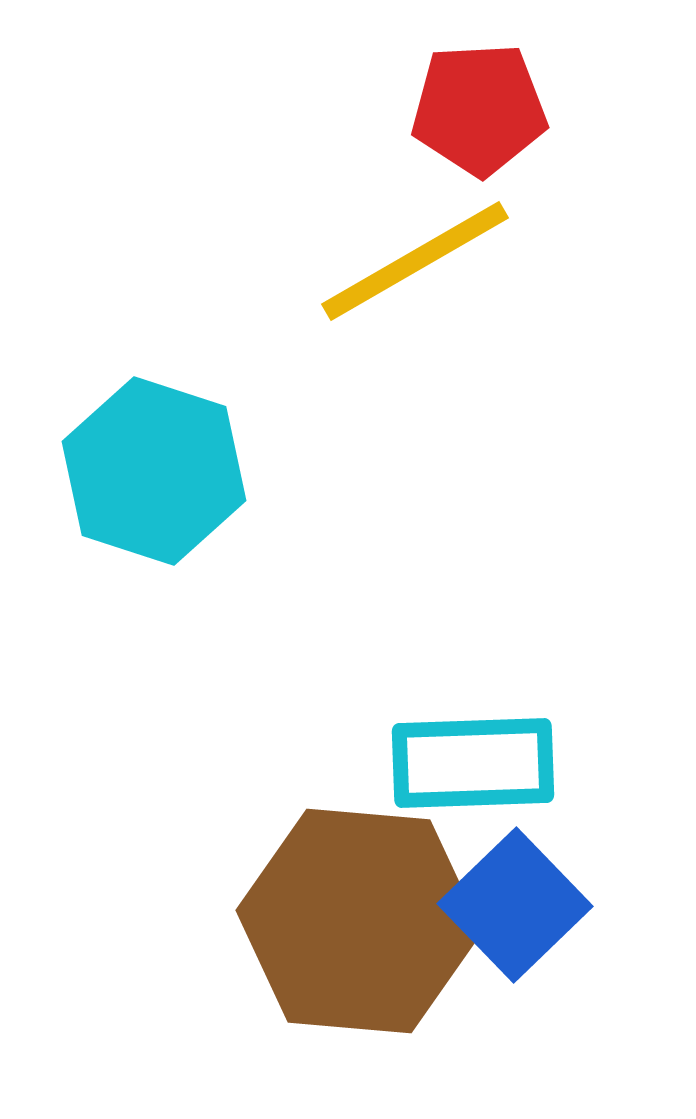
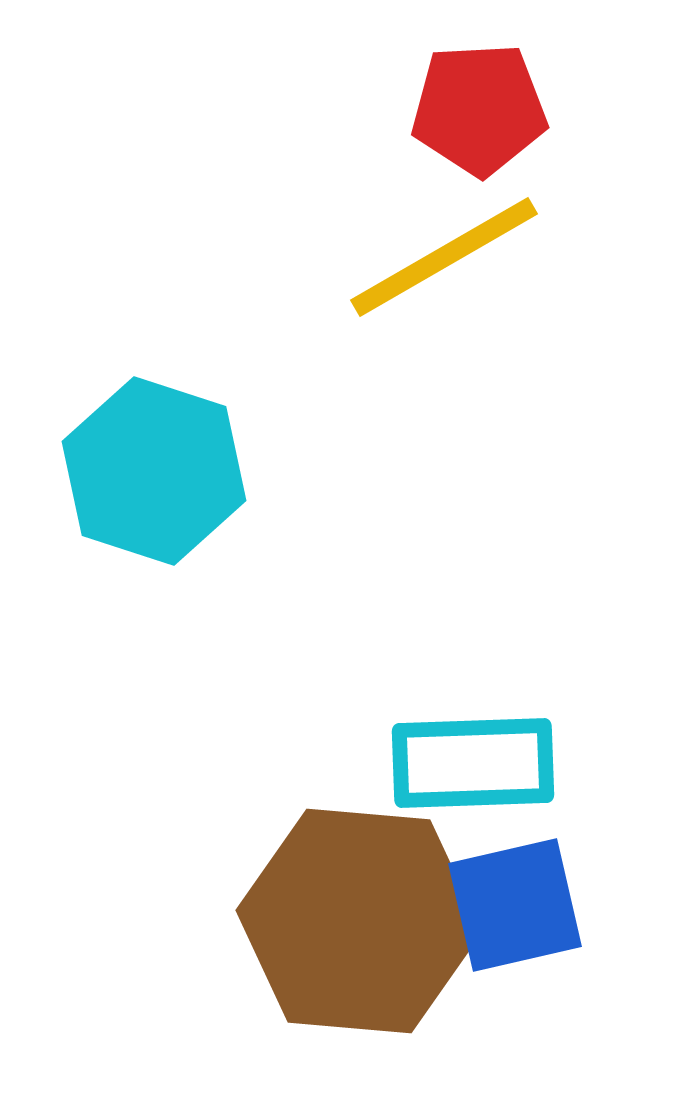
yellow line: moved 29 px right, 4 px up
blue square: rotated 31 degrees clockwise
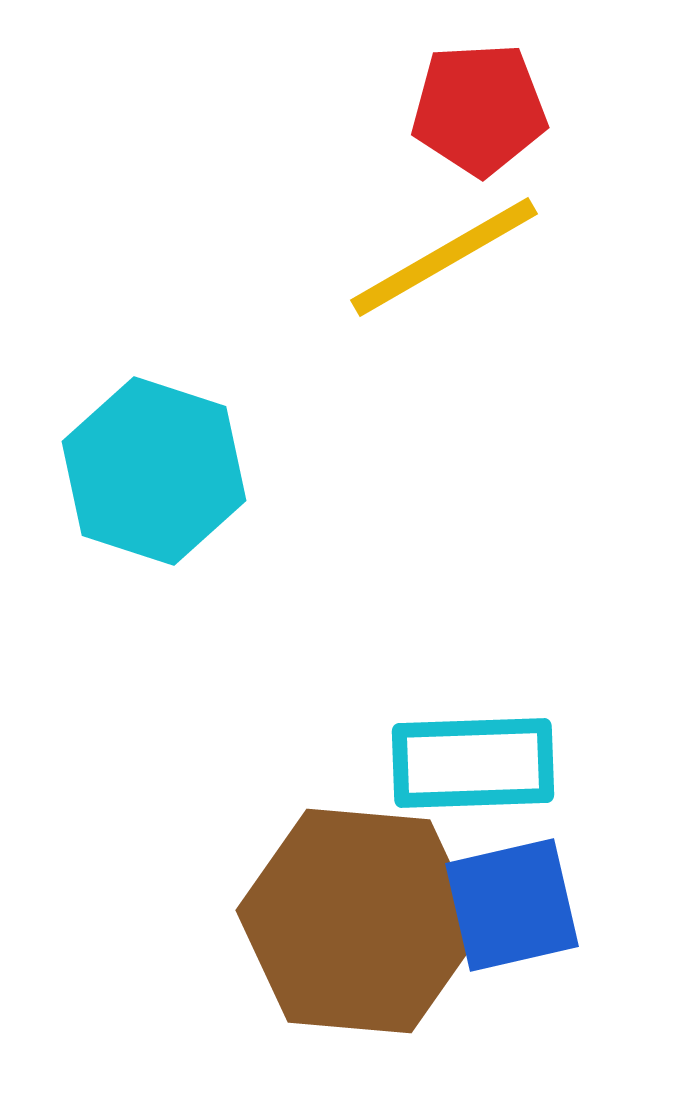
blue square: moved 3 px left
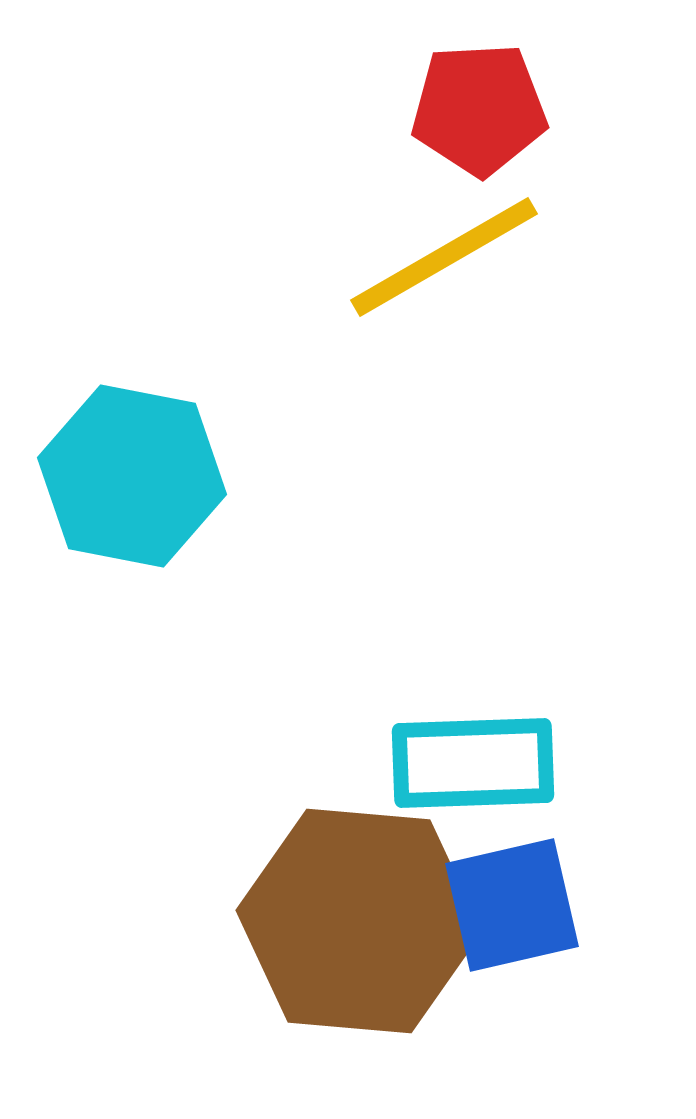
cyan hexagon: moved 22 px left, 5 px down; rotated 7 degrees counterclockwise
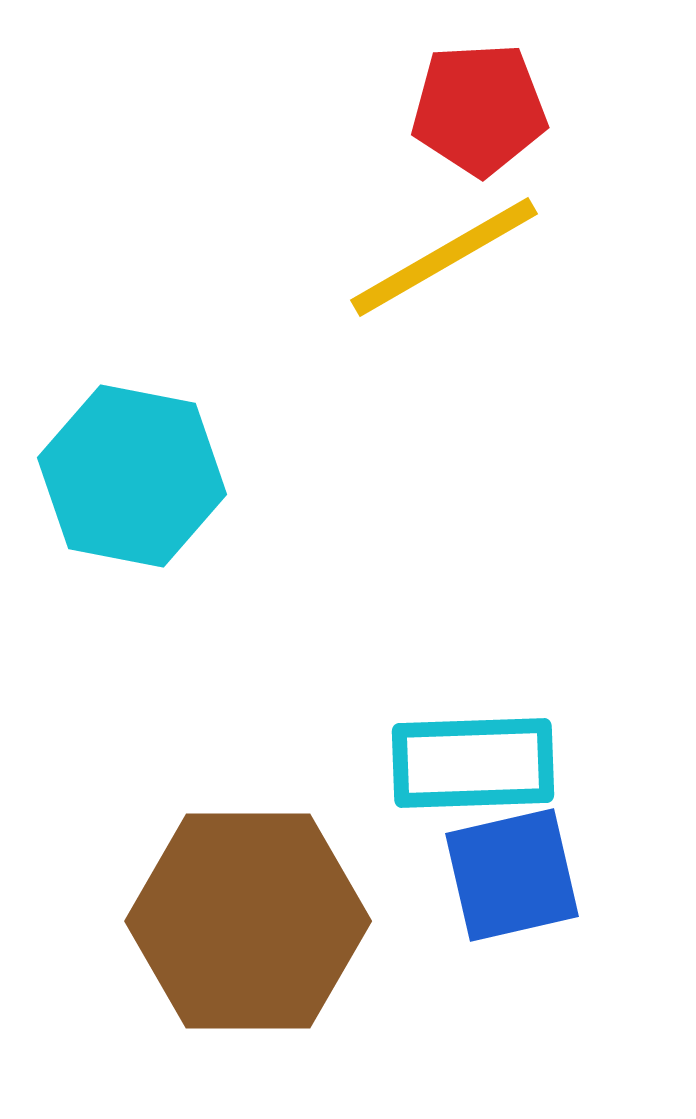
blue square: moved 30 px up
brown hexagon: moved 111 px left; rotated 5 degrees counterclockwise
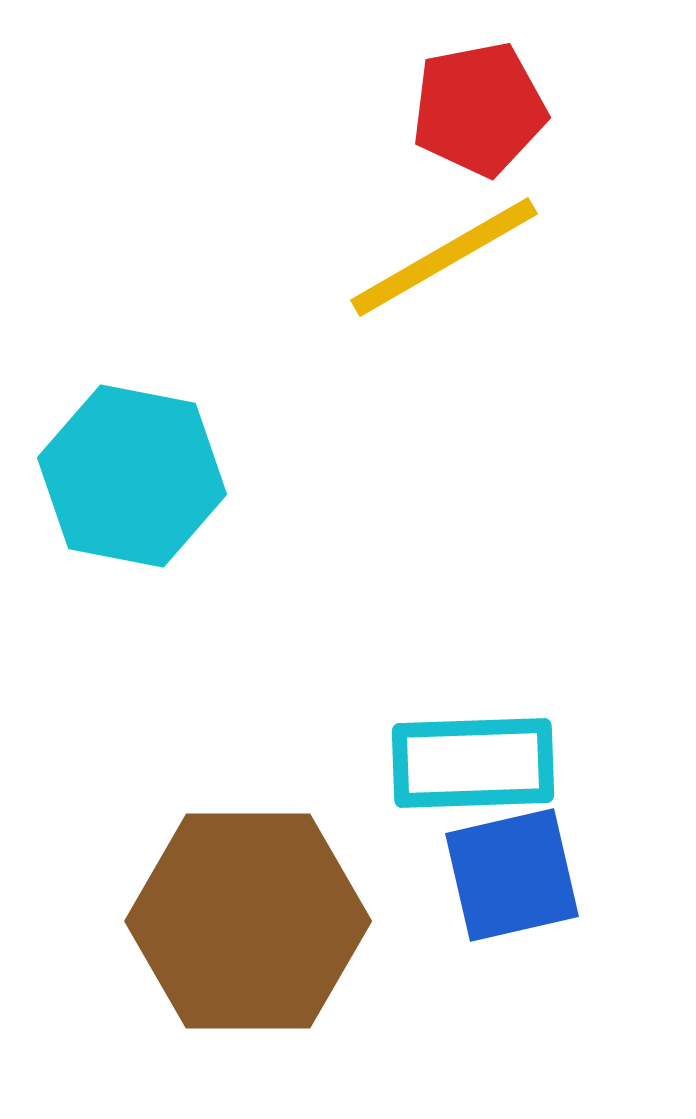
red pentagon: rotated 8 degrees counterclockwise
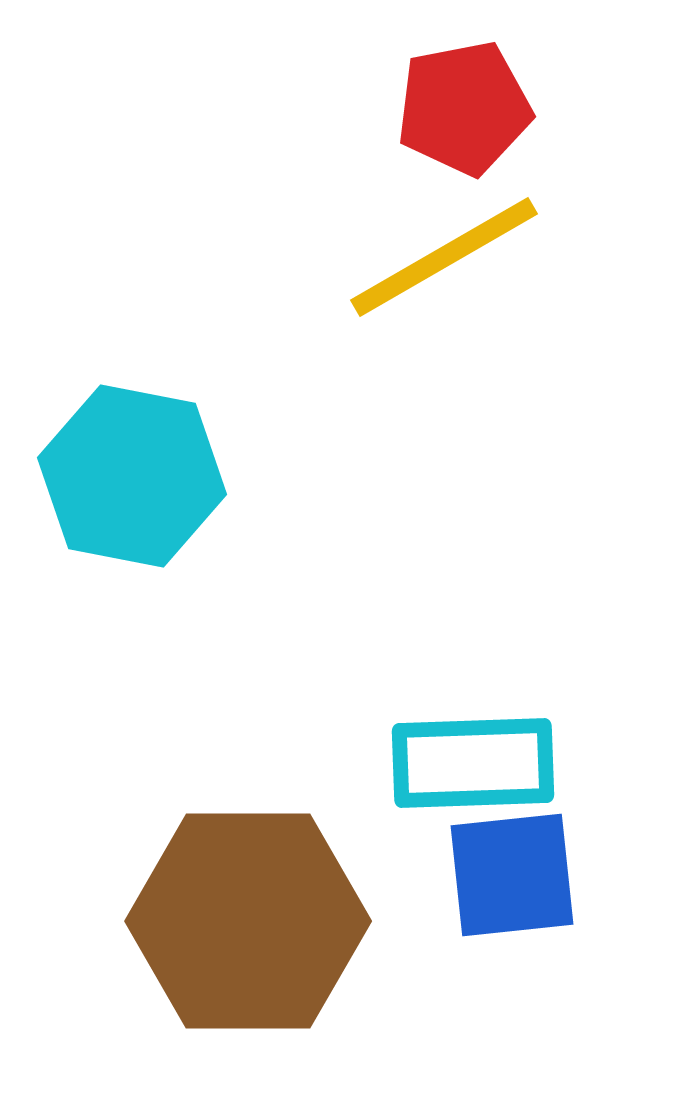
red pentagon: moved 15 px left, 1 px up
blue square: rotated 7 degrees clockwise
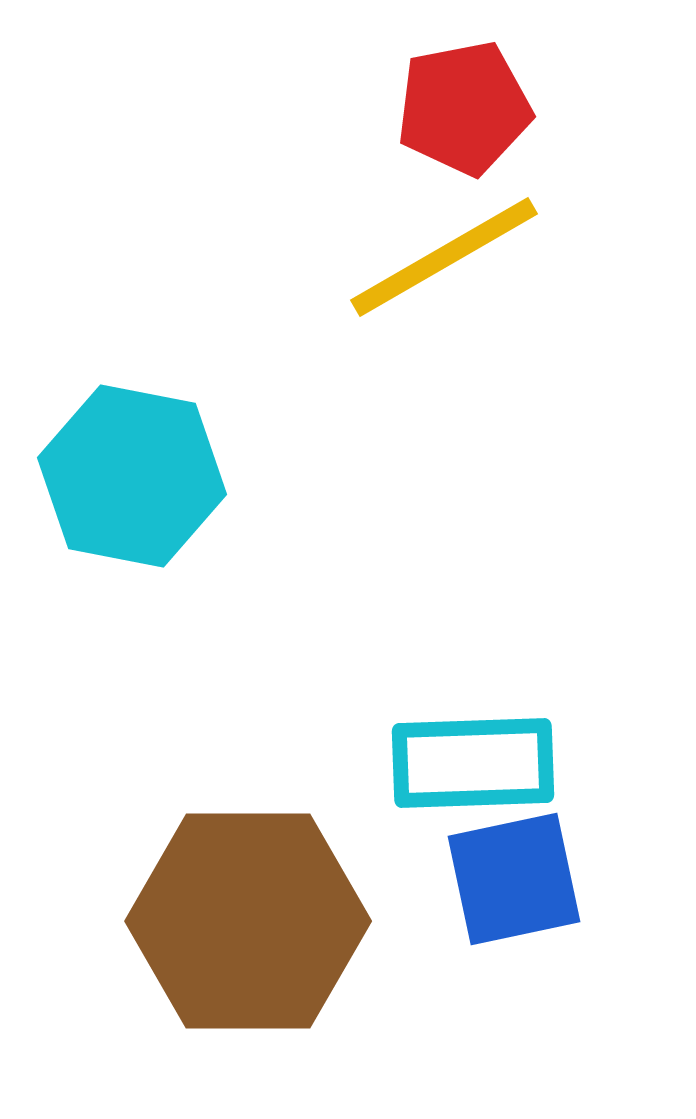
blue square: moved 2 px right, 4 px down; rotated 6 degrees counterclockwise
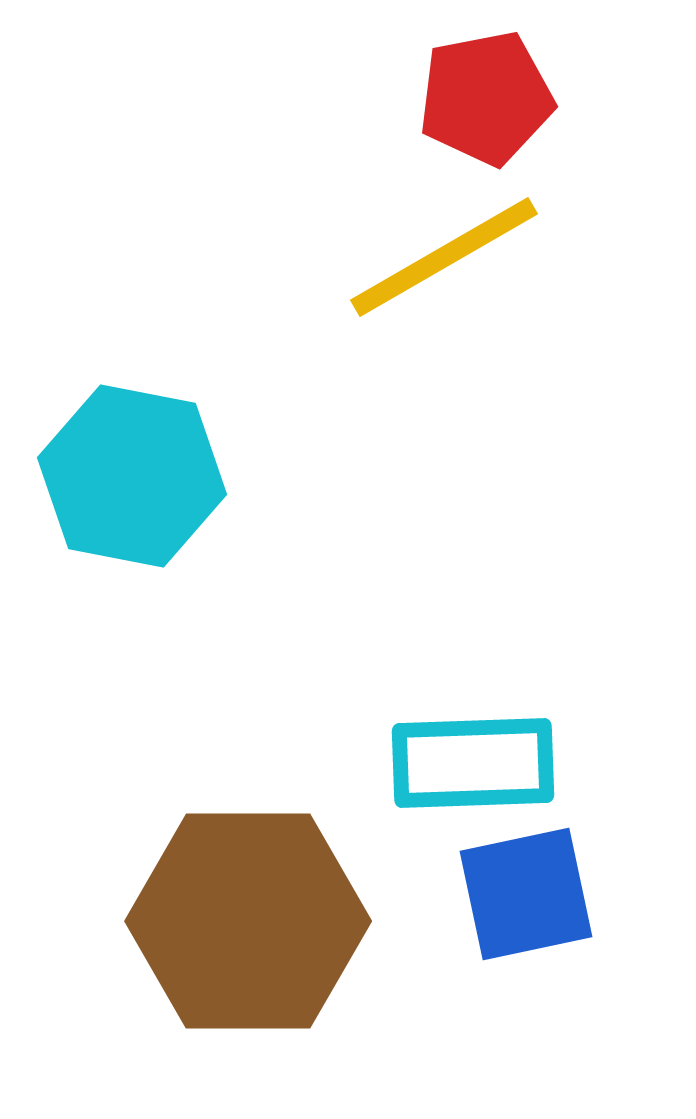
red pentagon: moved 22 px right, 10 px up
blue square: moved 12 px right, 15 px down
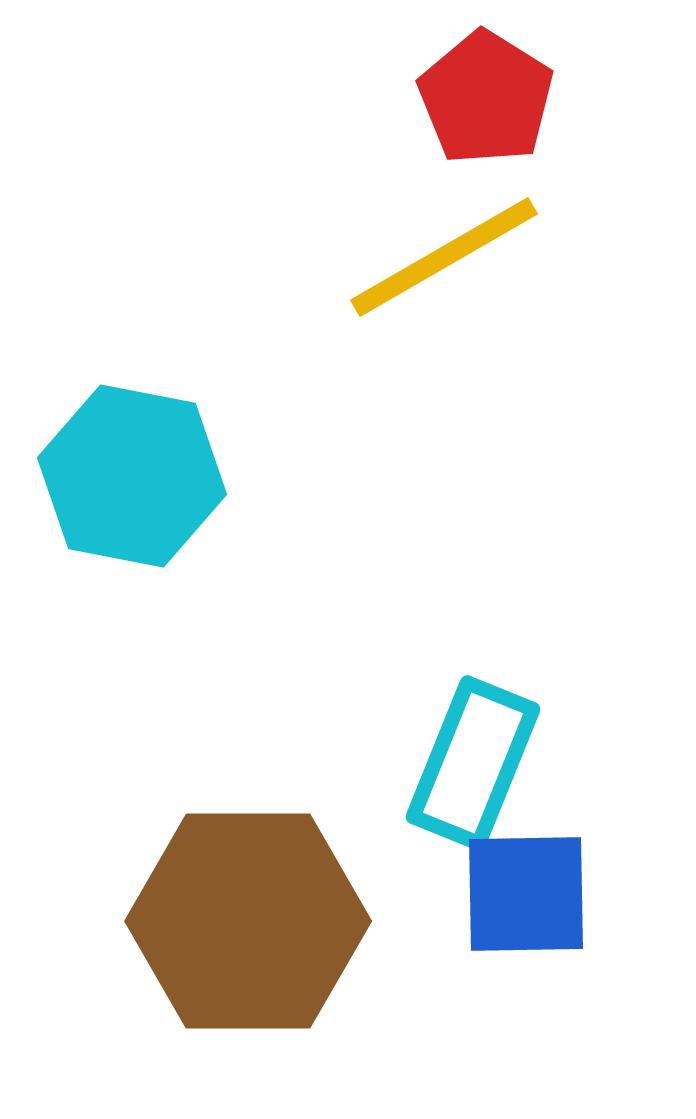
red pentagon: rotated 29 degrees counterclockwise
cyan rectangle: rotated 66 degrees counterclockwise
blue square: rotated 11 degrees clockwise
